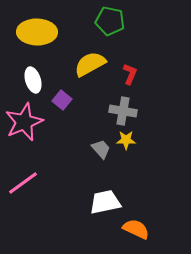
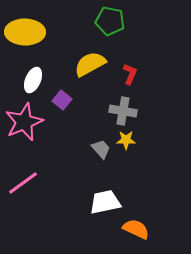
yellow ellipse: moved 12 px left
white ellipse: rotated 40 degrees clockwise
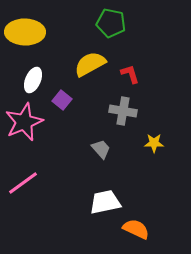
green pentagon: moved 1 px right, 2 px down
red L-shape: rotated 40 degrees counterclockwise
yellow star: moved 28 px right, 3 px down
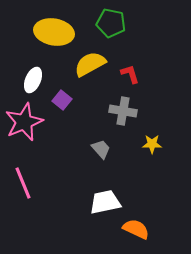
yellow ellipse: moved 29 px right; rotated 9 degrees clockwise
yellow star: moved 2 px left, 1 px down
pink line: rotated 76 degrees counterclockwise
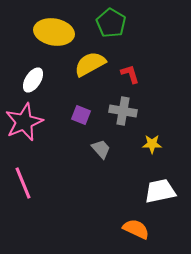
green pentagon: rotated 20 degrees clockwise
white ellipse: rotated 10 degrees clockwise
purple square: moved 19 px right, 15 px down; rotated 18 degrees counterclockwise
white trapezoid: moved 55 px right, 11 px up
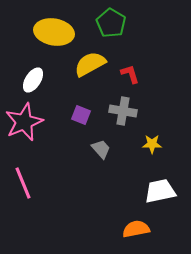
orange semicircle: rotated 36 degrees counterclockwise
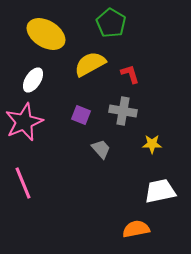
yellow ellipse: moved 8 px left, 2 px down; rotated 21 degrees clockwise
